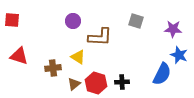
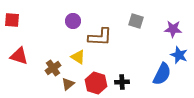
brown cross: rotated 28 degrees counterclockwise
brown triangle: moved 6 px left
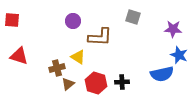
gray square: moved 3 px left, 4 px up
brown cross: moved 4 px right; rotated 21 degrees clockwise
blue semicircle: rotated 50 degrees clockwise
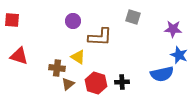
brown cross: rotated 21 degrees clockwise
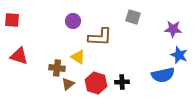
blue semicircle: moved 1 px right, 1 px down
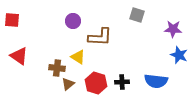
gray square: moved 4 px right, 2 px up
red triangle: rotated 18 degrees clockwise
blue semicircle: moved 7 px left, 6 px down; rotated 20 degrees clockwise
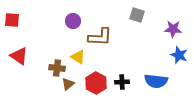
red hexagon: rotated 10 degrees clockwise
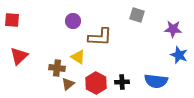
red triangle: rotated 42 degrees clockwise
